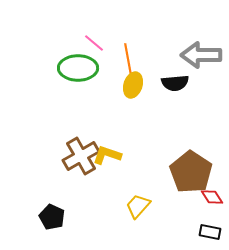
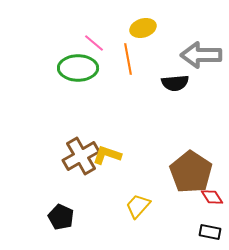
yellow ellipse: moved 10 px right, 57 px up; rotated 55 degrees clockwise
black pentagon: moved 9 px right
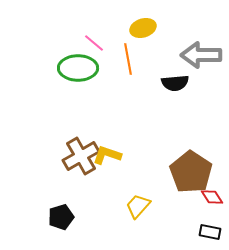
black pentagon: rotated 30 degrees clockwise
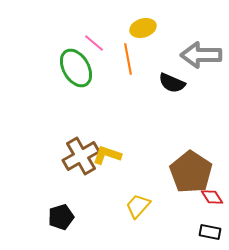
green ellipse: moved 2 px left; rotated 60 degrees clockwise
black semicircle: moved 3 px left; rotated 28 degrees clockwise
